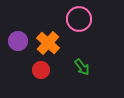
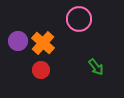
orange cross: moved 5 px left
green arrow: moved 14 px right
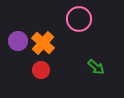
green arrow: rotated 12 degrees counterclockwise
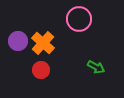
green arrow: rotated 12 degrees counterclockwise
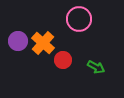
red circle: moved 22 px right, 10 px up
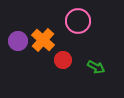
pink circle: moved 1 px left, 2 px down
orange cross: moved 3 px up
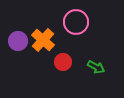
pink circle: moved 2 px left, 1 px down
red circle: moved 2 px down
